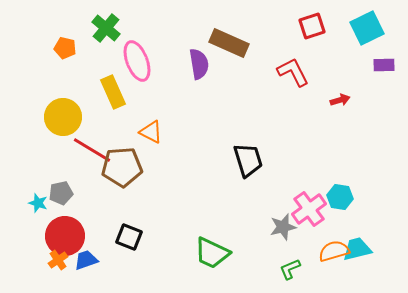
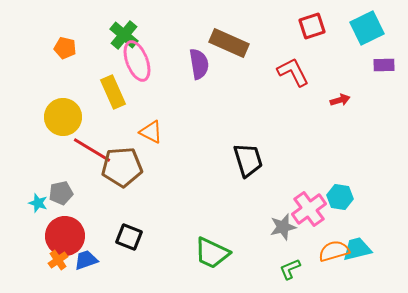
green cross: moved 18 px right, 7 px down
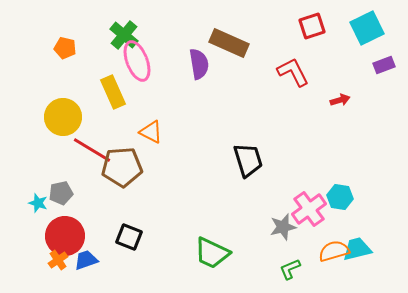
purple rectangle: rotated 20 degrees counterclockwise
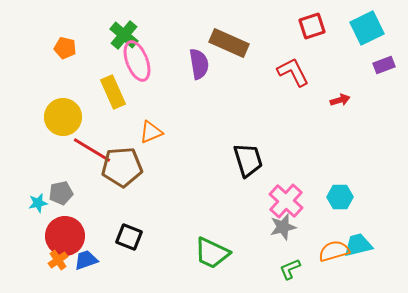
orange triangle: rotated 50 degrees counterclockwise
cyan hexagon: rotated 10 degrees counterclockwise
cyan star: rotated 30 degrees counterclockwise
pink cross: moved 23 px left, 8 px up; rotated 12 degrees counterclockwise
cyan trapezoid: moved 1 px right, 4 px up
